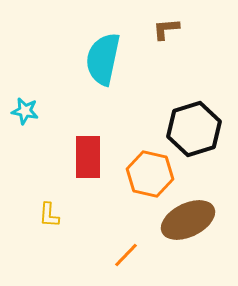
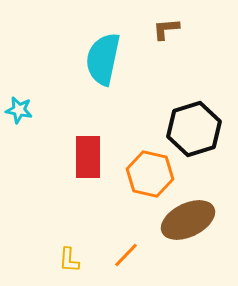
cyan star: moved 6 px left, 1 px up
yellow L-shape: moved 20 px right, 45 px down
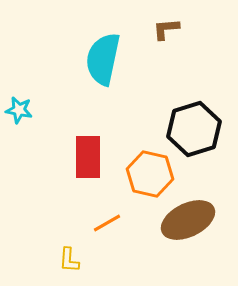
orange line: moved 19 px left, 32 px up; rotated 16 degrees clockwise
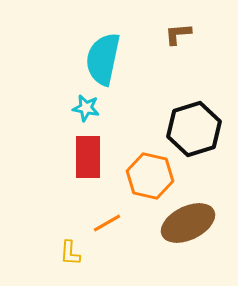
brown L-shape: moved 12 px right, 5 px down
cyan star: moved 67 px right, 2 px up
orange hexagon: moved 2 px down
brown ellipse: moved 3 px down
yellow L-shape: moved 1 px right, 7 px up
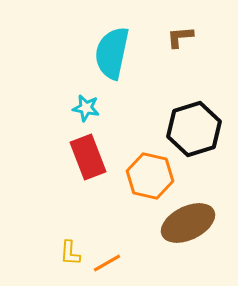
brown L-shape: moved 2 px right, 3 px down
cyan semicircle: moved 9 px right, 6 px up
red rectangle: rotated 21 degrees counterclockwise
orange line: moved 40 px down
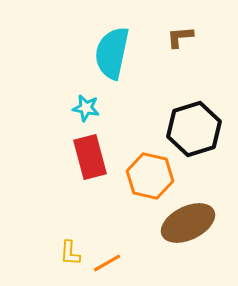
red rectangle: moved 2 px right; rotated 6 degrees clockwise
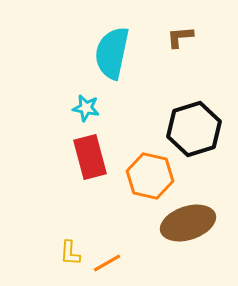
brown ellipse: rotated 8 degrees clockwise
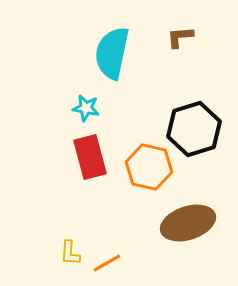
orange hexagon: moved 1 px left, 9 px up
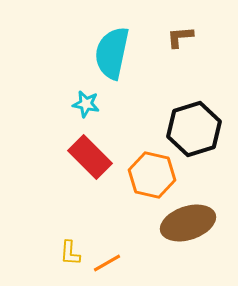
cyan star: moved 4 px up
red rectangle: rotated 30 degrees counterclockwise
orange hexagon: moved 3 px right, 8 px down
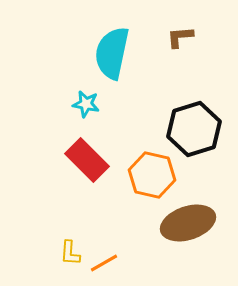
red rectangle: moved 3 px left, 3 px down
orange line: moved 3 px left
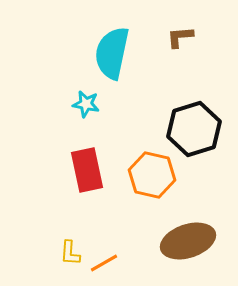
red rectangle: moved 10 px down; rotated 33 degrees clockwise
brown ellipse: moved 18 px down
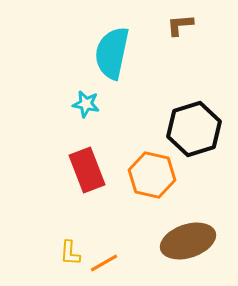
brown L-shape: moved 12 px up
red rectangle: rotated 9 degrees counterclockwise
